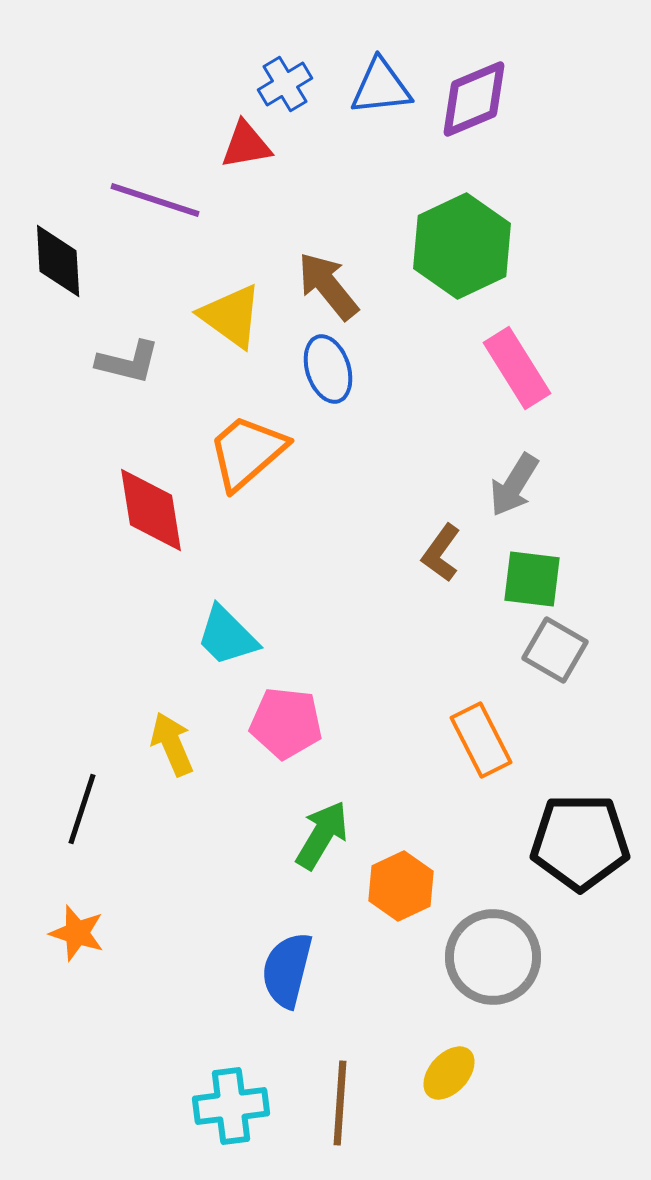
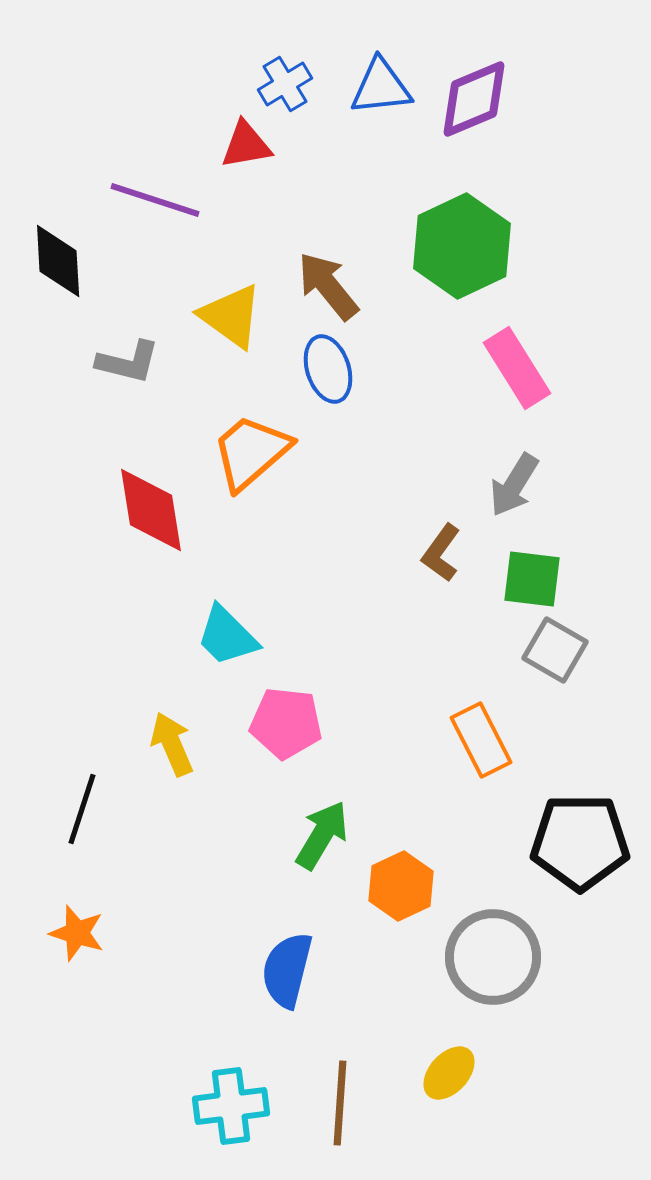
orange trapezoid: moved 4 px right
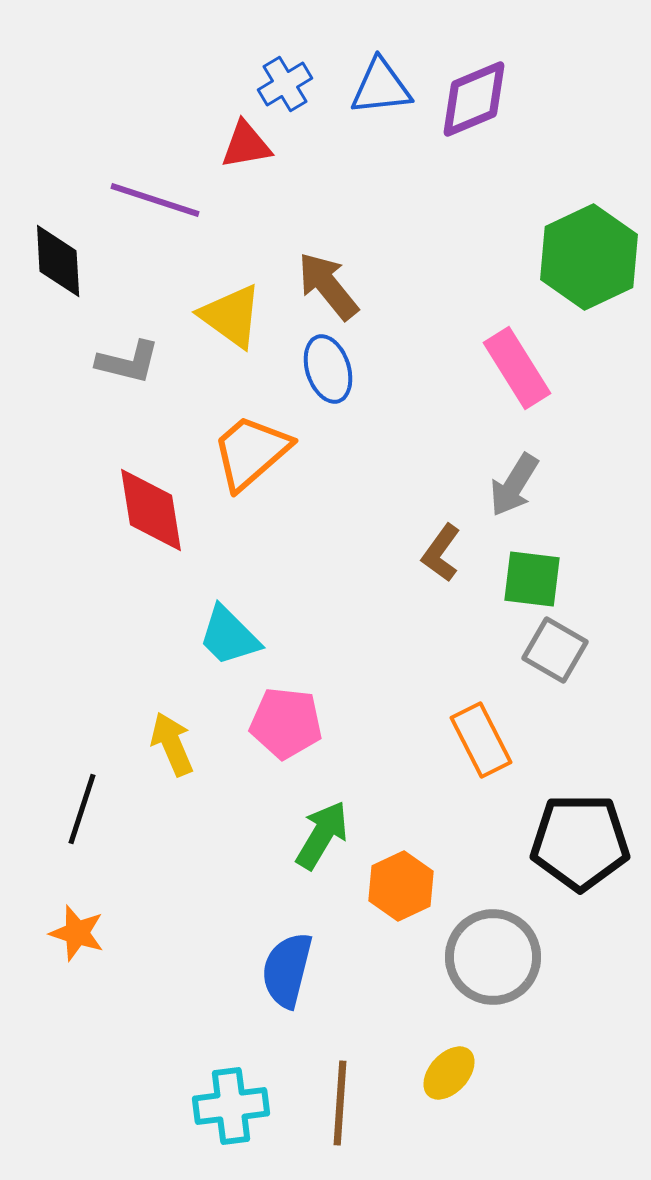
green hexagon: moved 127 px right, 11 px down
cyan trapezoid: moved 2 px right
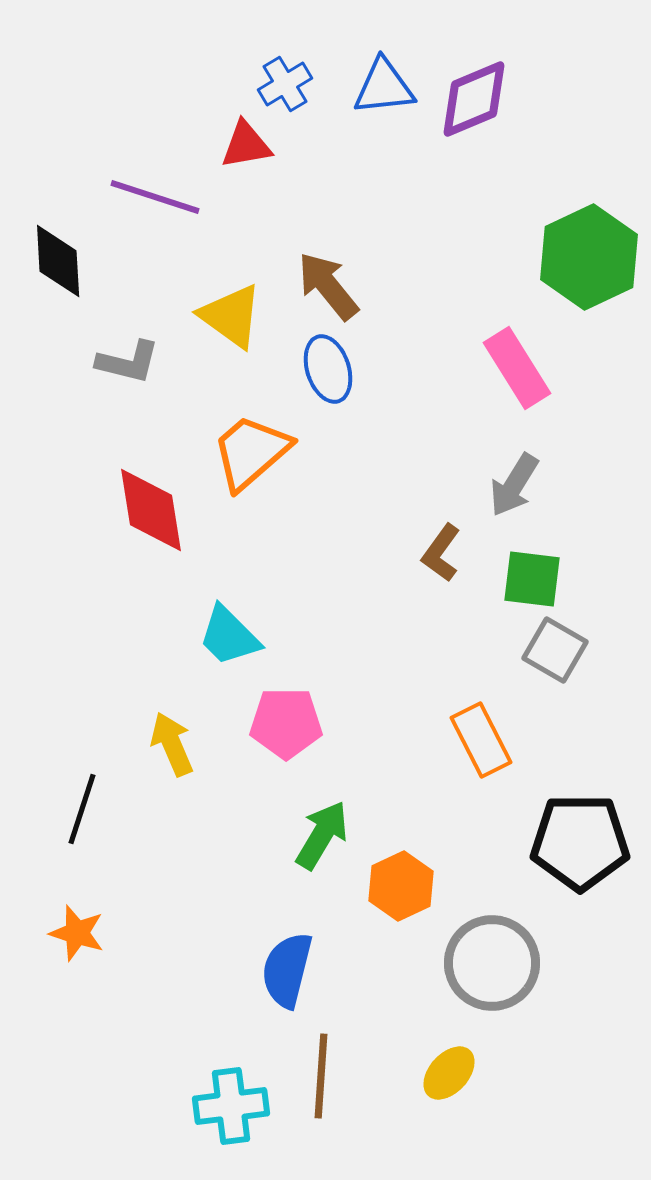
blue triangle: moved 3 px right
purple line: moved 3 px up
pink pentagon: rotated 6 degrees counterclockwise
gray circle: moved 1 px left, 6 px down
brown line: moved 19 px left, 27 px up
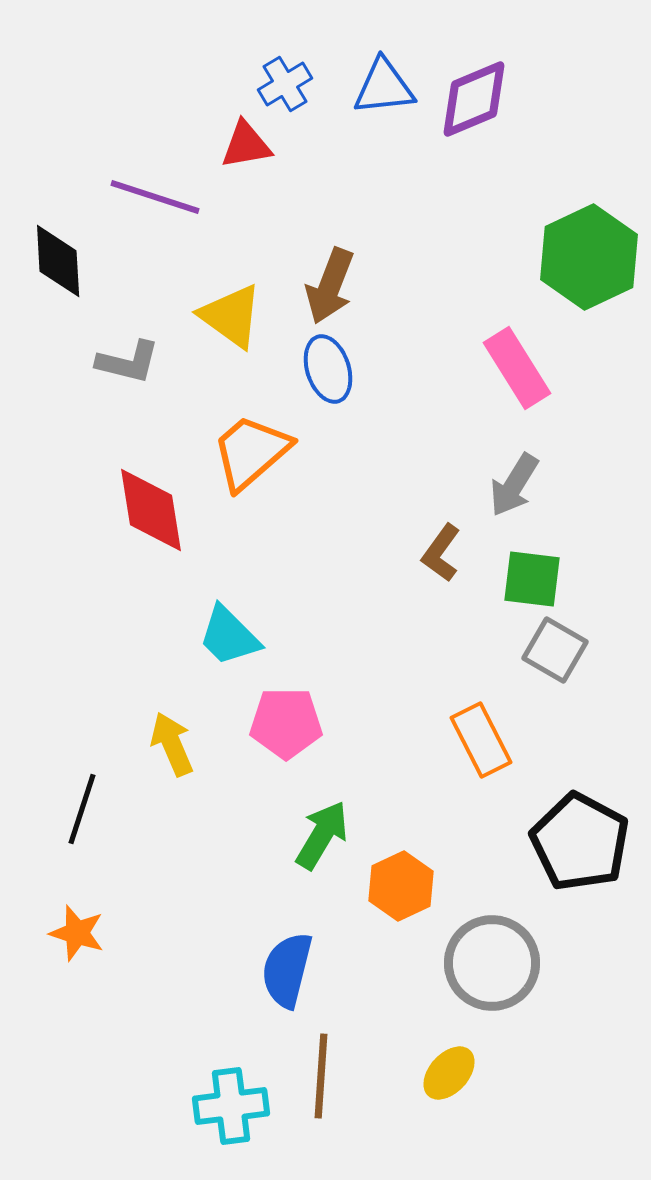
brown arrow: moved 2 px right; rotated 120 degrees counterclockwise
black pentagon: rotated 28 degrees clockwise
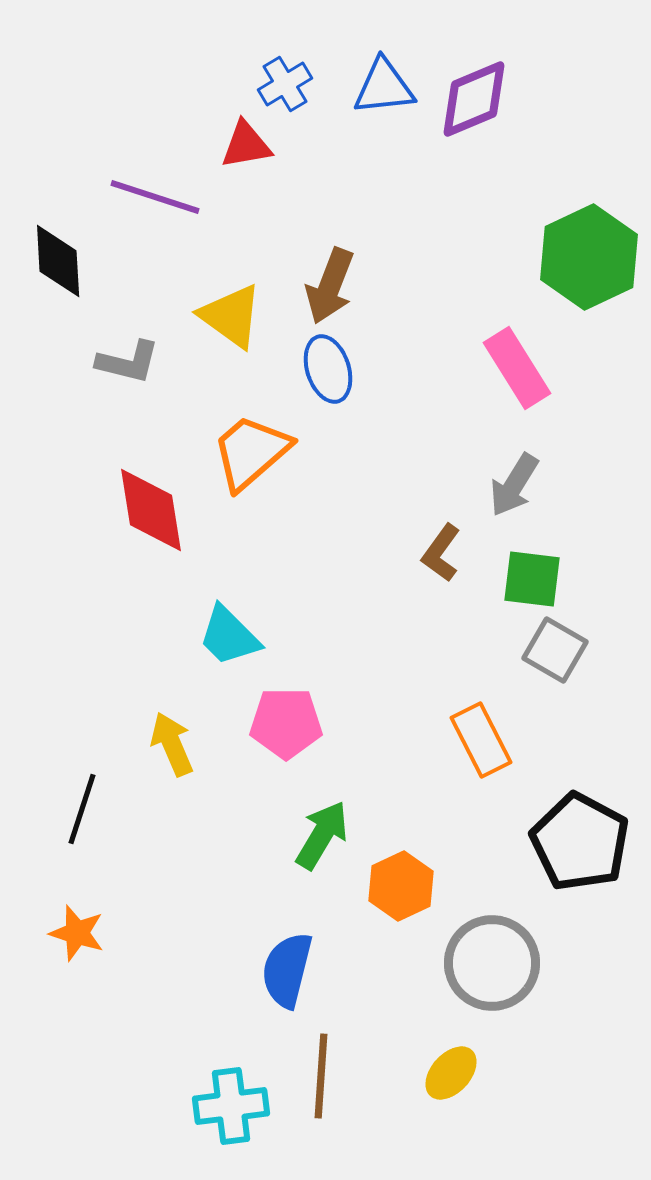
yellow ellipse: moved 2 px right
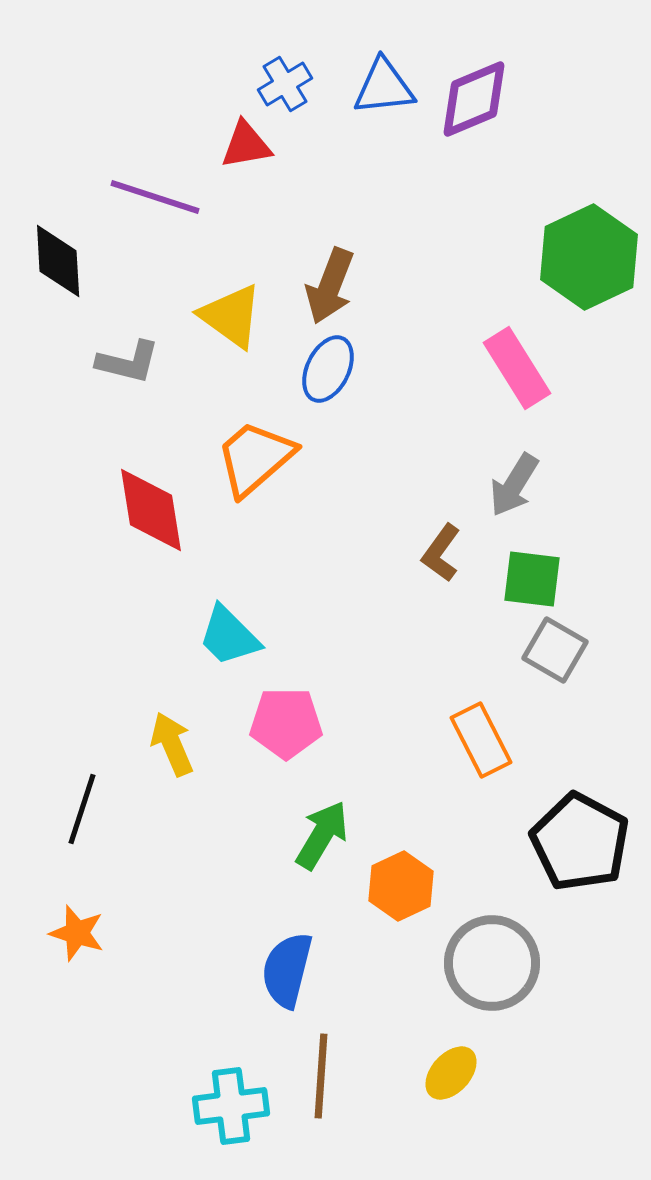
blue ellipse: rotated 44 degrees clockwise
orange trapezoid: moved 4 px right, 6 px down
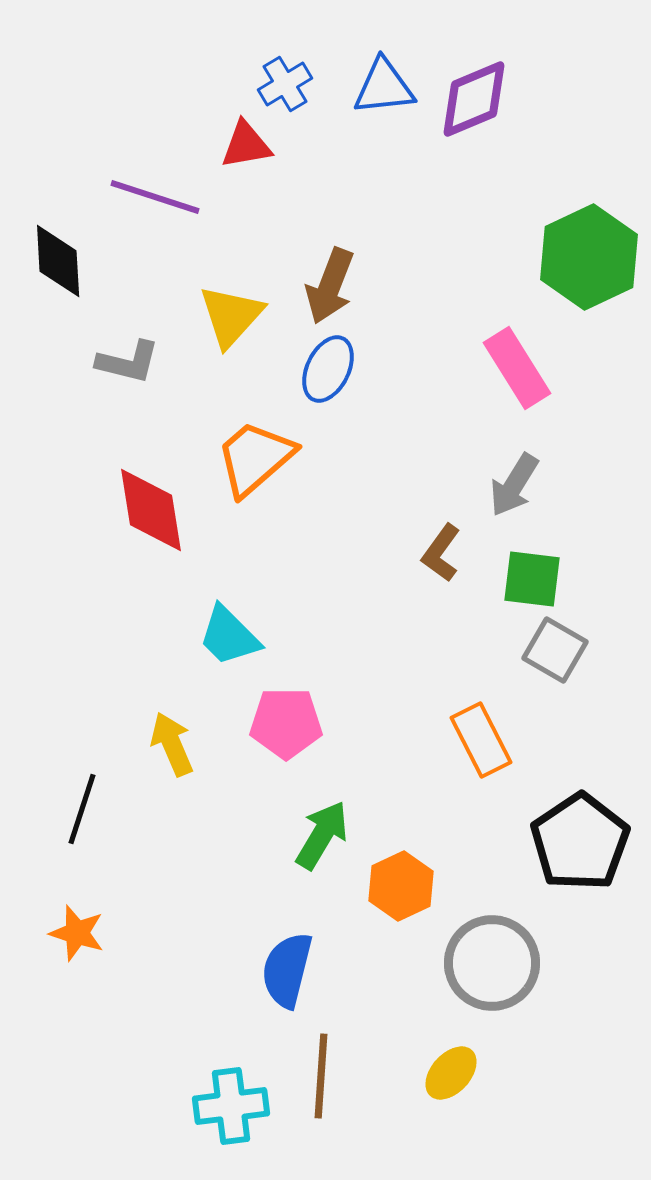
yellow triangle: rotated 36 degrees clockwise
black pentagon: rotated 10 degrees clockwise
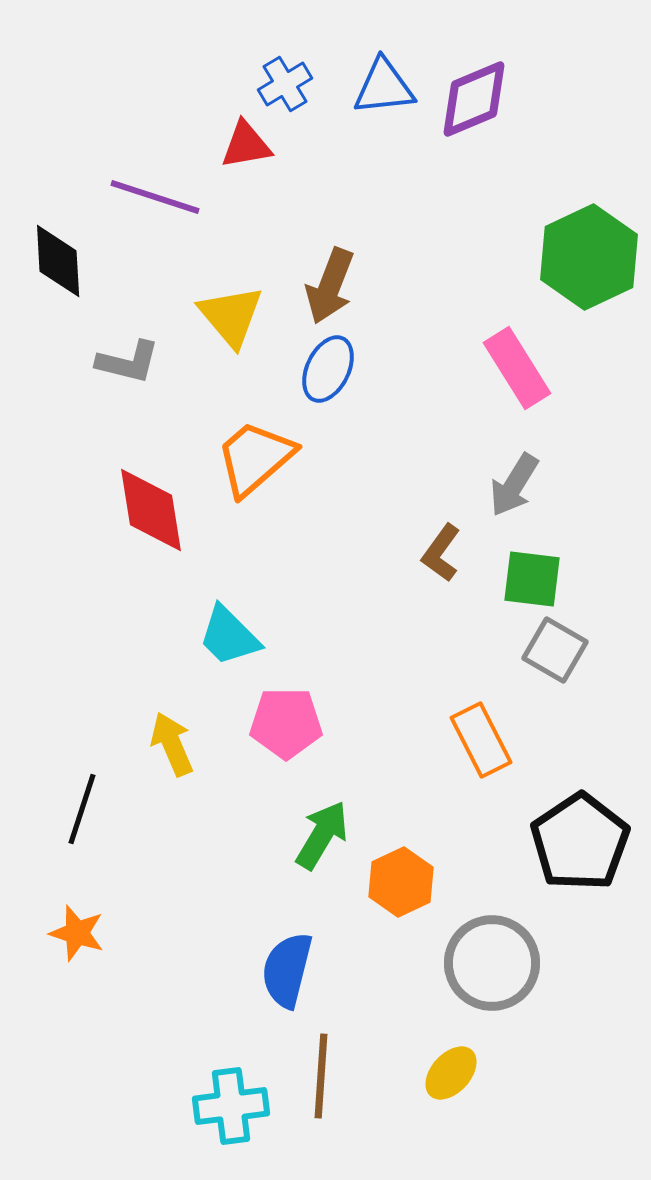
yellow triangle: rotated 22 degrees counterclockwise
orange hexagon: moved 4 px up
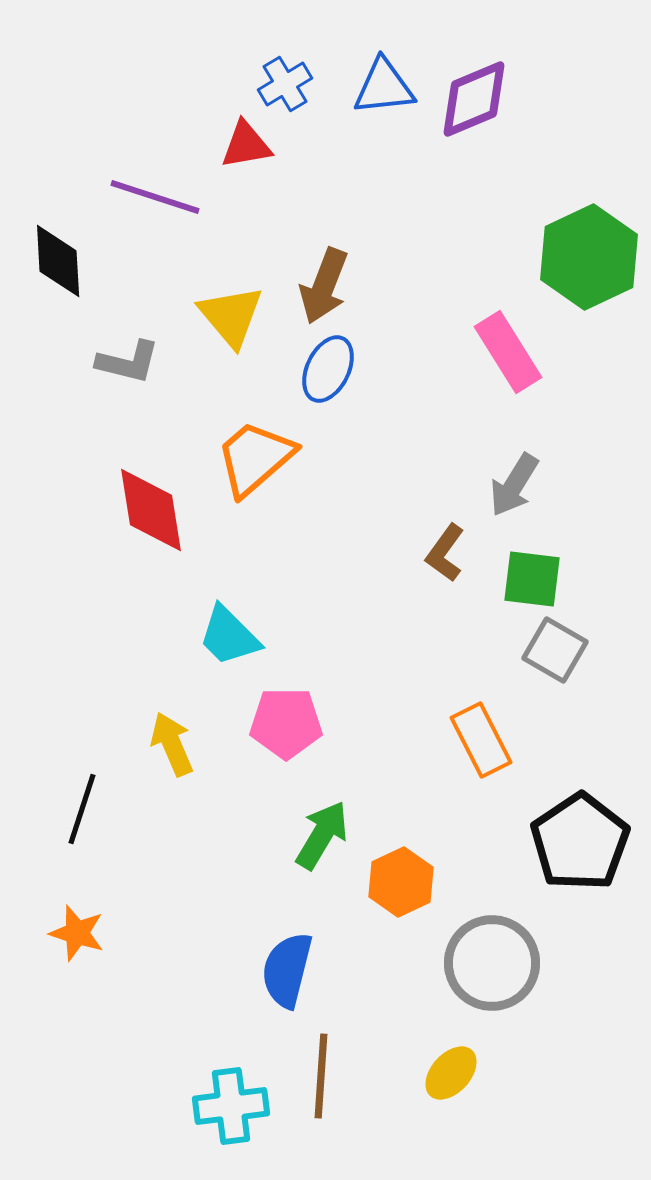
brown arrow: moved 6 px left
pink rectangle: moved 9 px left, 16 px up
brown L-shape: moved 4 px right
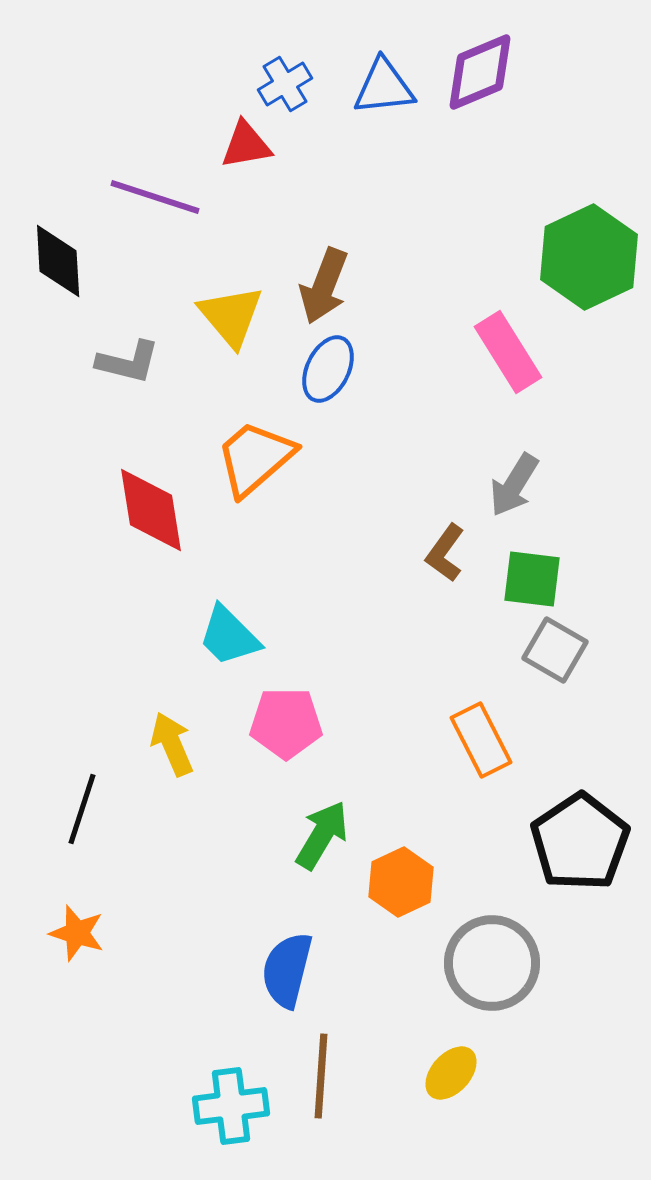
purple diamond: moved 6 px right, 27 px up
